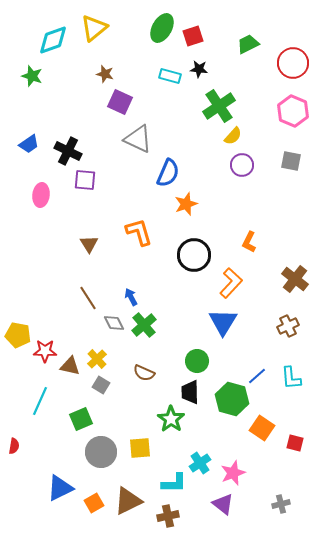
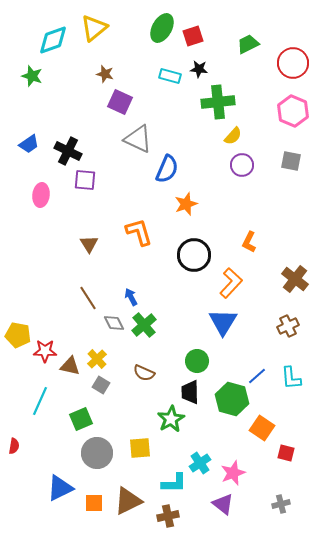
green cross at (219, 106): moved 1 px left, 4 px up; rotated 28 degrees clockwise
blue semicircle at (168, 173): moved 1 px left, 4 px up
green star at (171, 419): rotated 8 degrees clockwise
red square at (295, 443): moved 9 px left, 10 px down
gray circle at (101, 452): moved 4 px left, 1 px down
orange square at (94, 503): rotated 30 degrees clockwise
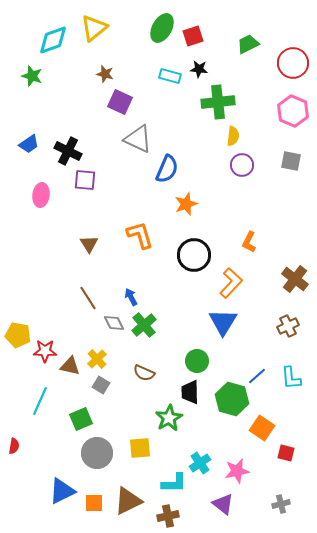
yellow semicircle at (233, 136): rotated 36 degrees counterclockwise
orange L-shape at (139, 232): moved 1 px right, 3 px down
green star at (171, 419): moved 2 px left, 1 px up
pink star at (233, 473): moved 4 px right, 2 px up; rotated 10 degrees clockwise
blue triangle at (60, 488): moved 2 px right, 3 px down
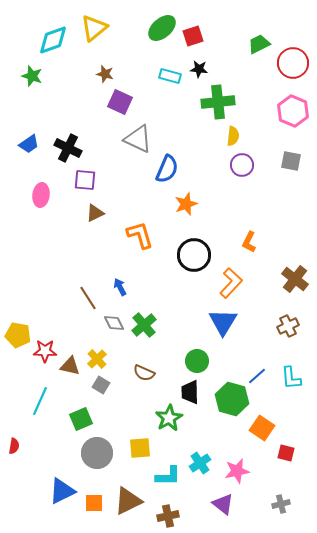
green ellipse at (162, 28): rotated 20 degrees clockwise
green trapezoid at (248, 44): moved 11 px right
black cross at (68, 151): moved 3 px up
brown triangle at (89, 244): moved 6 px right, 31 px up; rotated 36 degrees clockwise
blue arrow at (131, 297): moved 11 px left, 10 px up
cyan L-shape at (174, 483): moved 6 px left, 7 px up
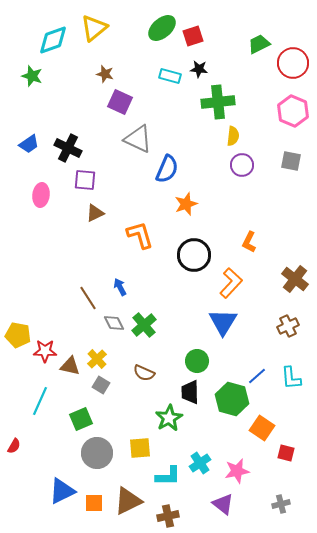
red semicircle at (14, 446): rotated 21 degrees clockwise
